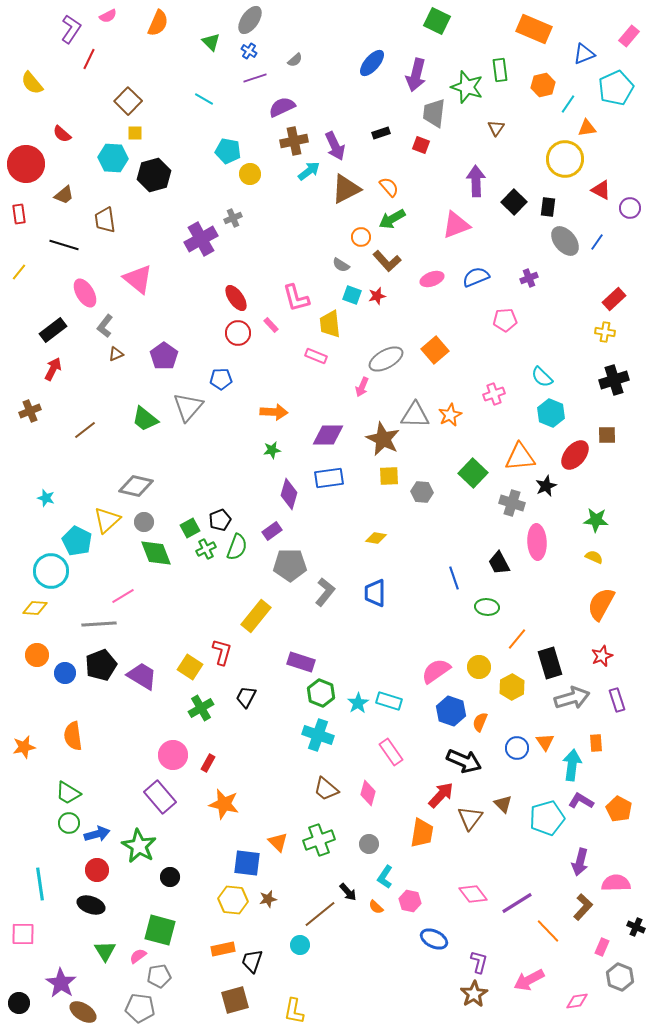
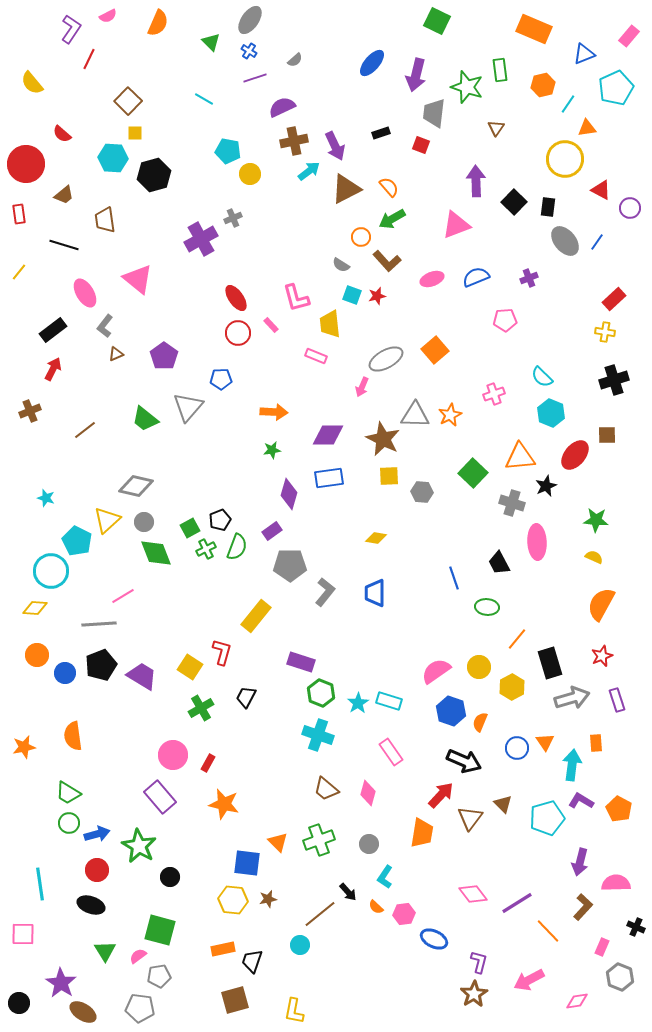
pink hexagon at (410, 901): moved 6 px left, 13 px down; rotated 20 degrees counterclockwise
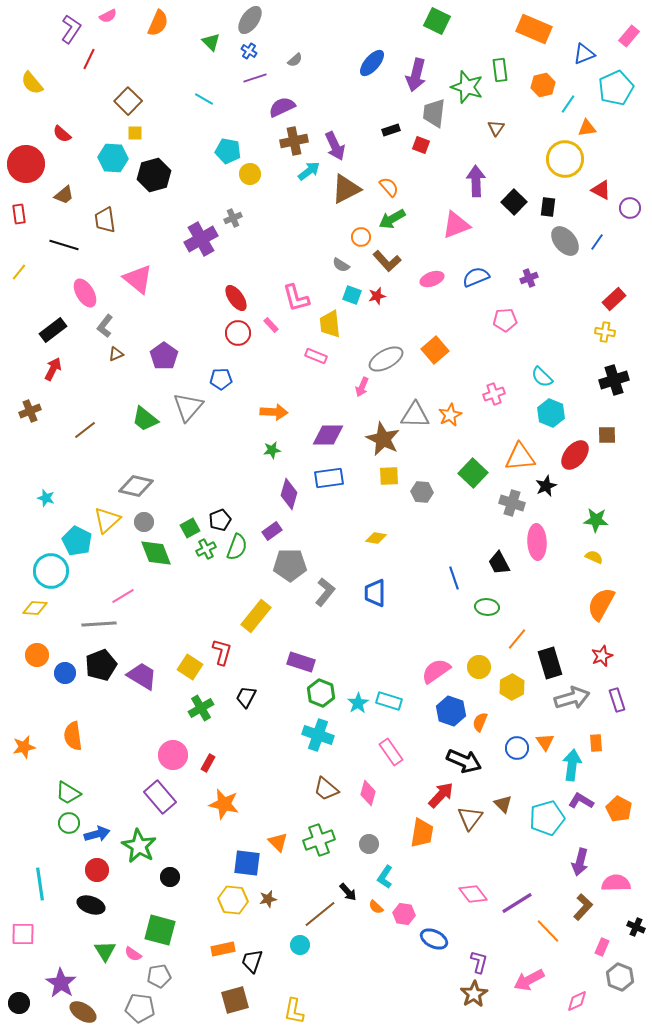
black rectangle at (381, 133): moved 10 px right, 3 px up
pink hexagon at (404, 914): rotated 15 degrees clockwise
pink semicircle at (138, 956): moved 5 px left, 2 px up; rotated 108 degrees counterclockwise
pink diamond at (577, 1001): rotated 15 degrees counterclockwise
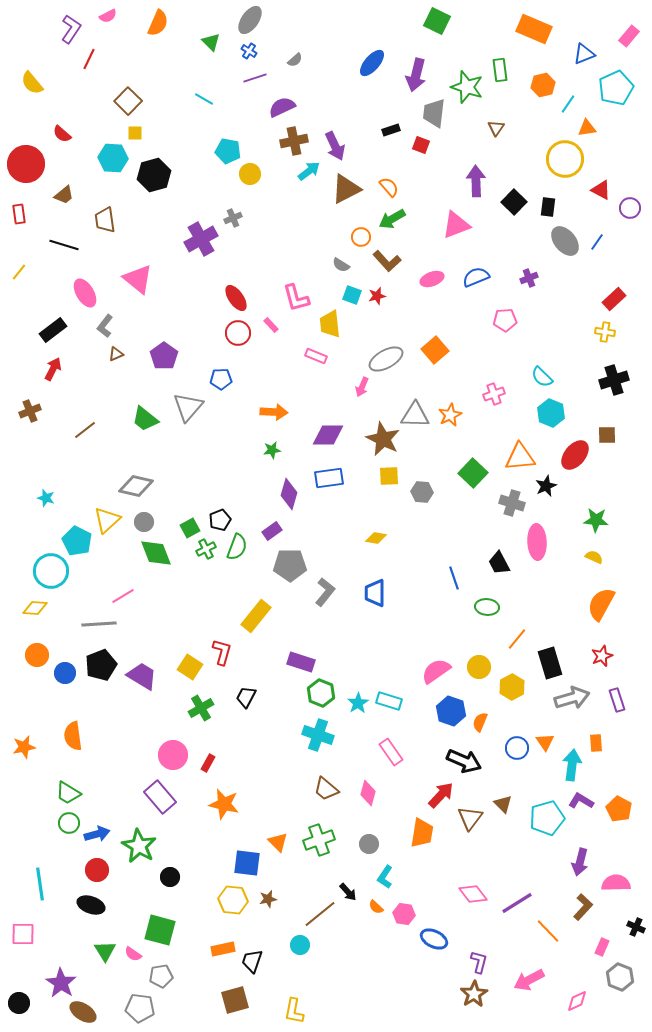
gray pentagon at (159, 976): moved 2 px right
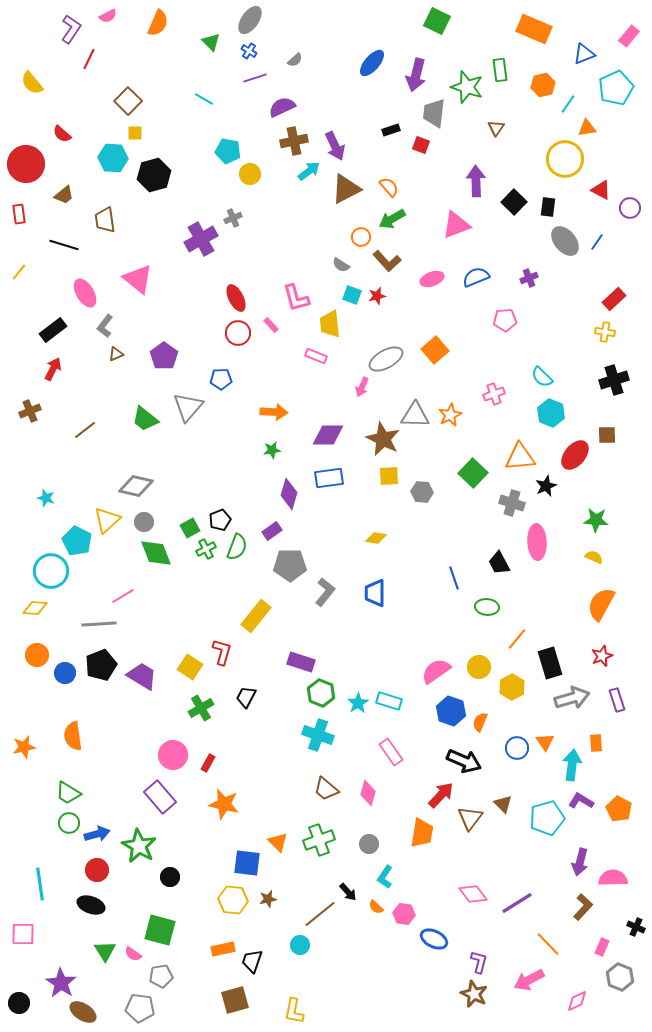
red ellipse at (236, 298): rotated 8 degrees clockwise
pink semicircle at (616, 883): moved 3 px left, 5 px up
orange line at (548, 931): moved 13 px down
brown star at (474, 994): rotated 16 degrees counterclockwise
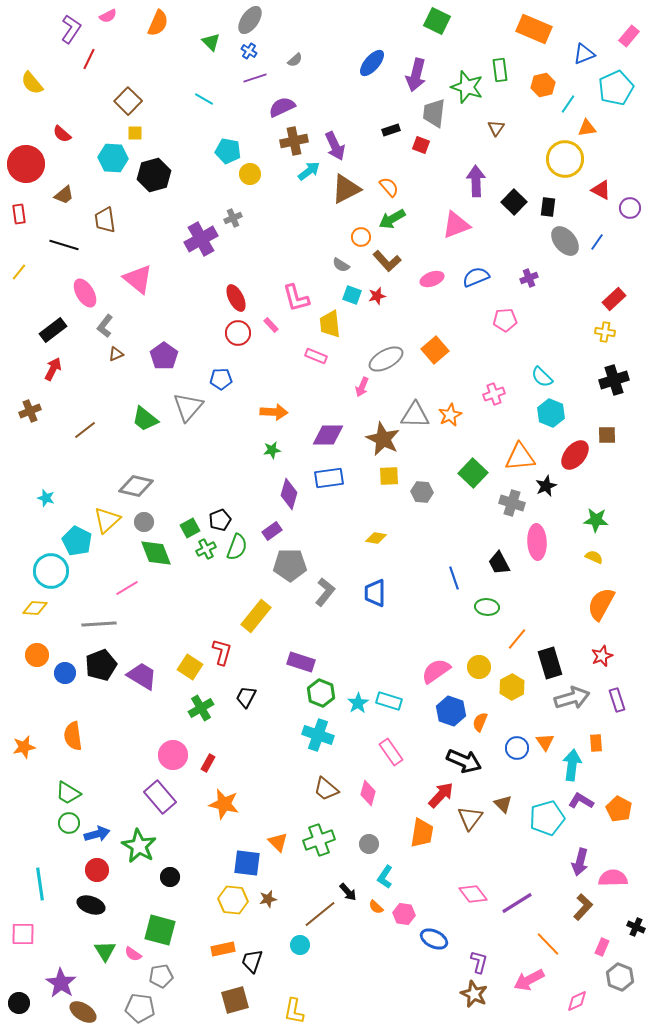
pink line at (123, 596): moved 4 px right, 8 px up
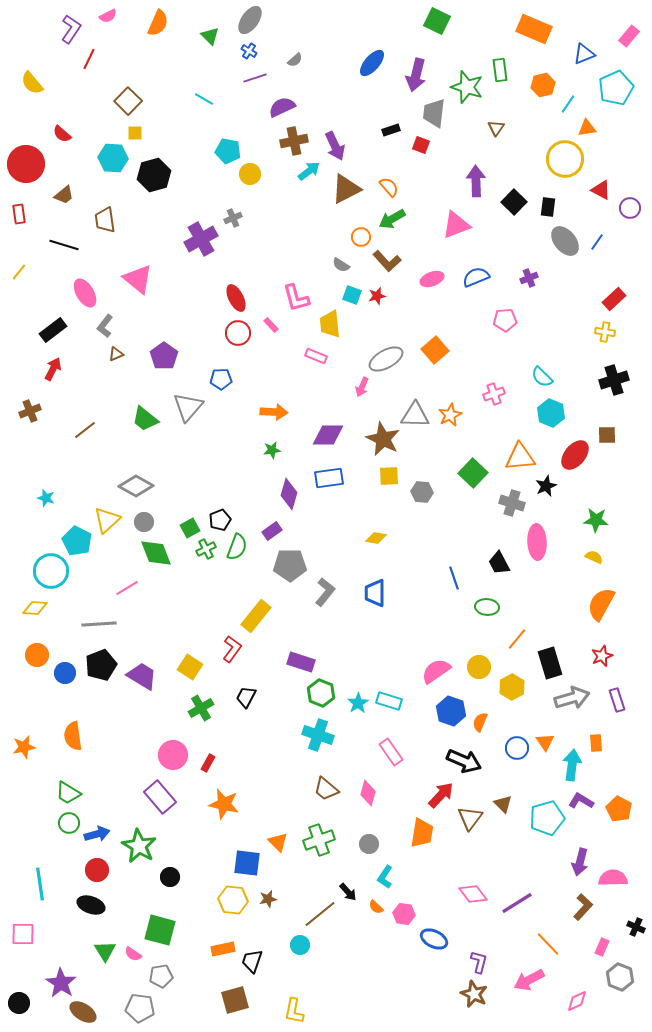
green triangle at (211, 42): moved 1 px left, 6 px up
gray diamond at (136, 486): rotated 16 degrees clockwise
red L-shape at (222, 652): moved 10 px right, 3 px up; rotated 20 degrees clockwise
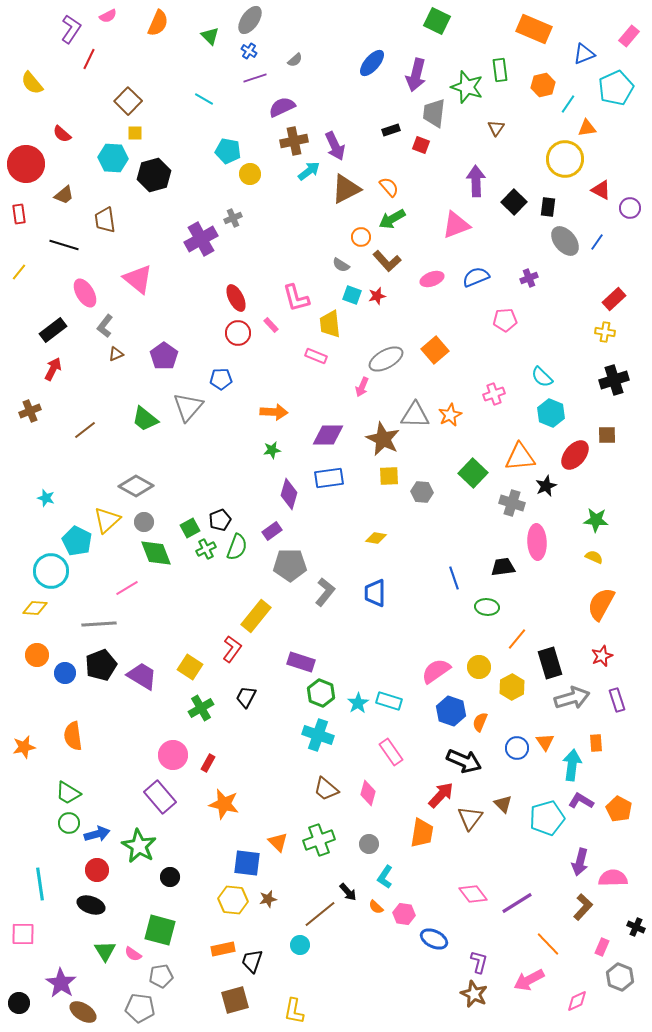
black trapezoid at (499, 563): moved 4 px right, 4 px down; rotated 110 degrees clockwise
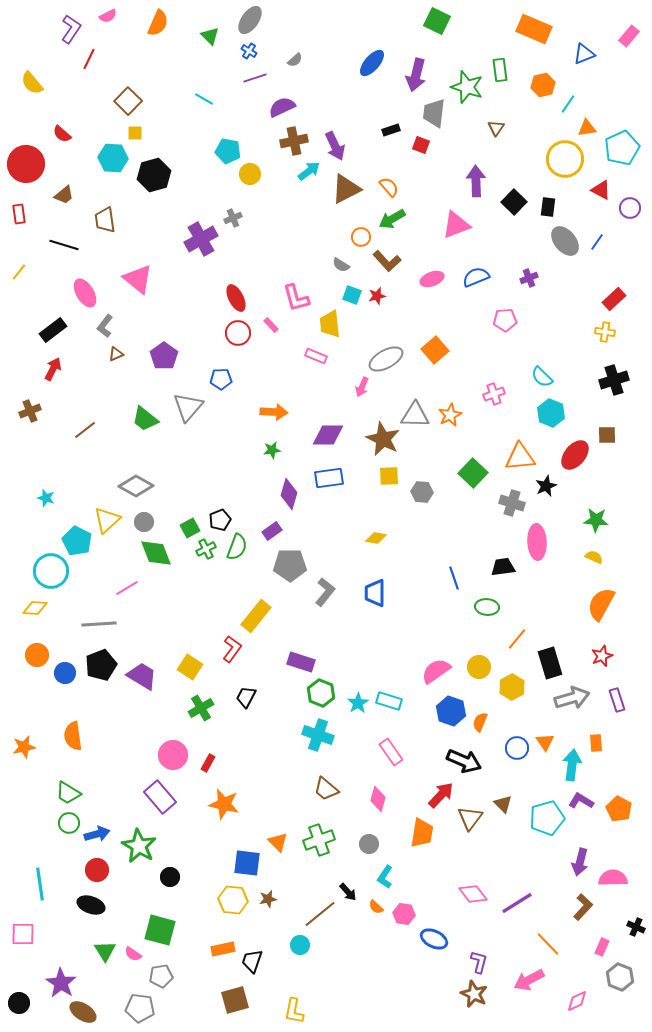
cyan pentagon at (616, 88): moved 6 px right, 60 px down
pink diamond at (368, 793): moved 10 px right, 6 px down
